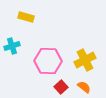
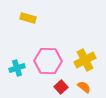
yellow rectangle: moved 2 px right, 1 px down
cyan cross: moved 5 px right, 22 px down
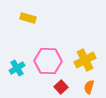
cyan cross: rotated 14 degrees counterclockwise
orange semicircle: moved 5 px right; rotated 112 degrees counterclockwise
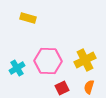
red square: moved 1 px right, 1 px down; rotated 16 degrees clockwise
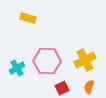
pink hexagon: moved 1 px left
